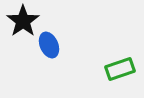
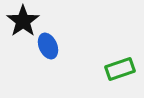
blue ellipse: moved 1 px left, 1 px down
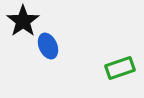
green rectangle: moved 1 px up
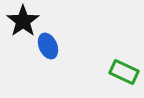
green rectangle: moved 4 px right, 4 px down; rotated 44 degrees clockwise
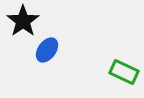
blue ellipse: moved 1 px left, 4 px down; rotated 60 degrees clockwise
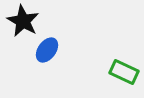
black star: rotated 8 degrees counterclockwise
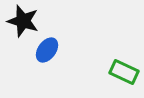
black star: rotated 12 degrees counterclockwise
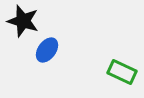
green rectangle: moved 2 px left
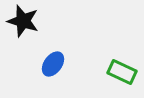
blue ellipse: moved 6 px right, 14 px down
